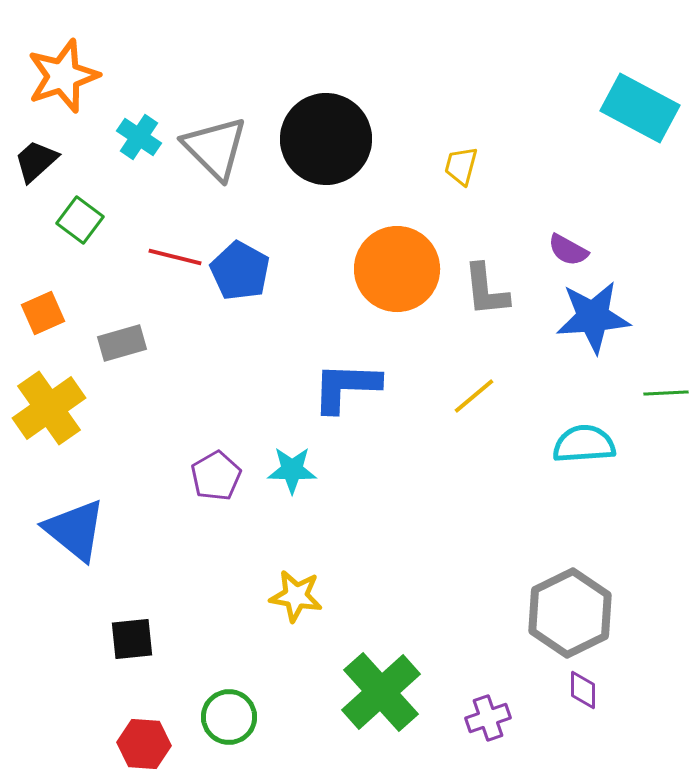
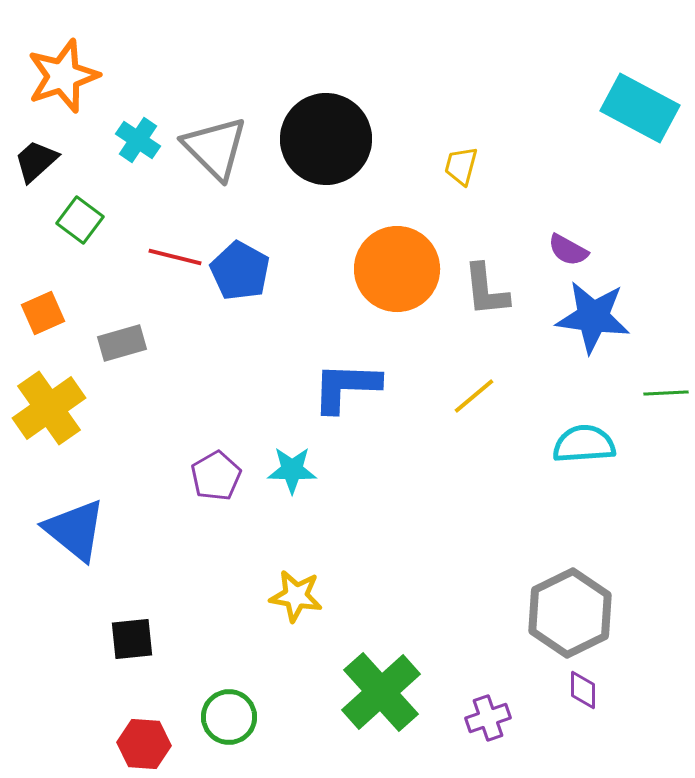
cyan cross: moved 1 px left, 3 px down
blue star: rotated 12 degrees clockwise
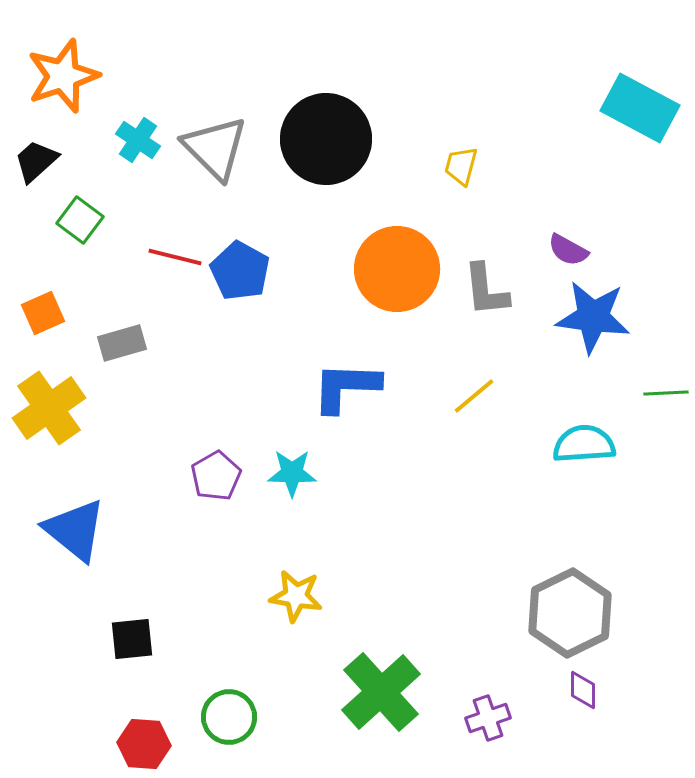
cyan star: moved 3 px down
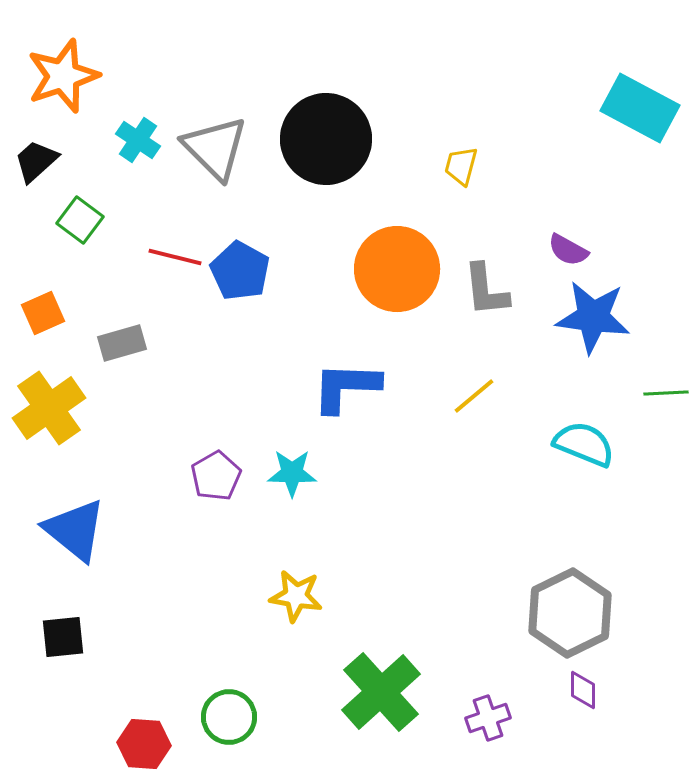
cyan semicircle: rotated 26 degrees clockwise
black square: moved 69 px left, 2 px up
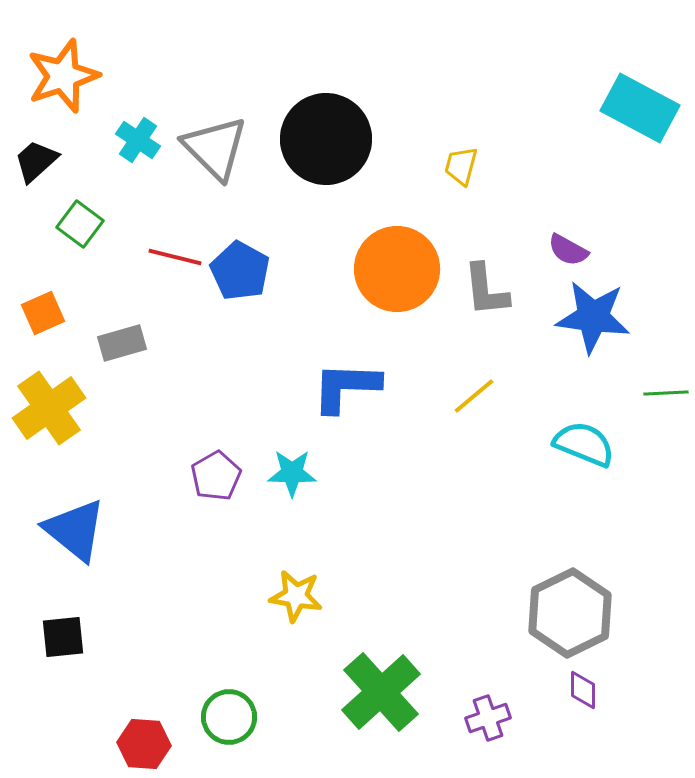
green square: moved 4 px down
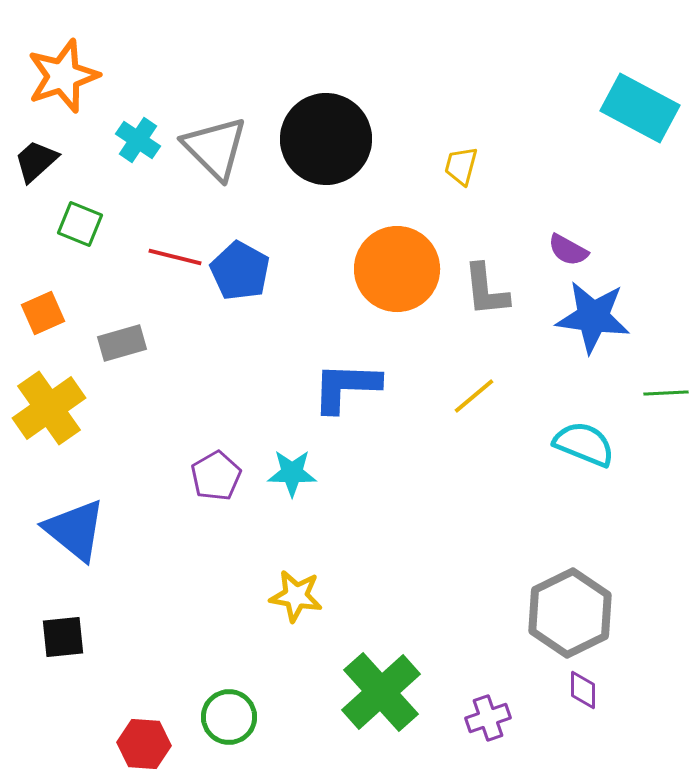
green square: rotated 15 degrees counterclockwise
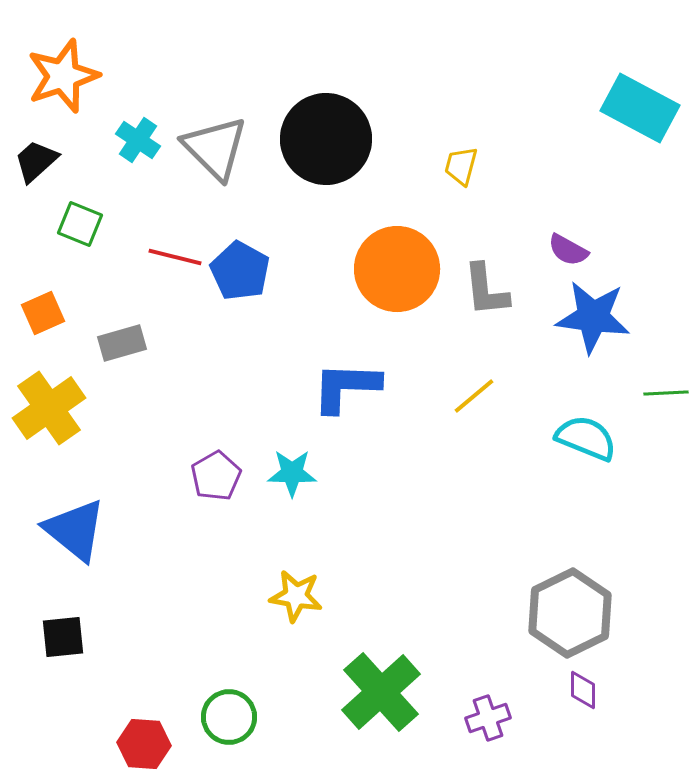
cyan semicircle: moved 2 px right, 6 px up
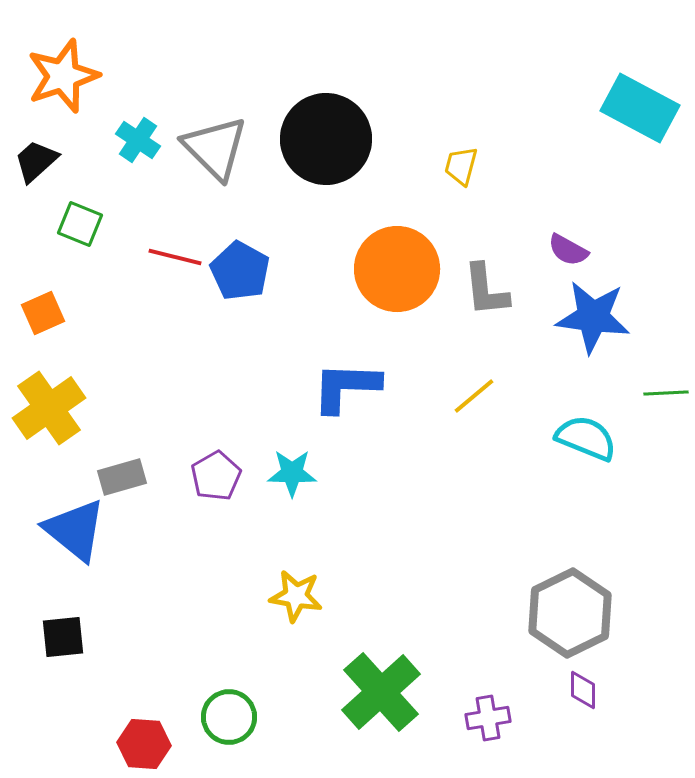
gray rectangle: moved 134 px down
purple cross: rotated 9 degrees clockwise
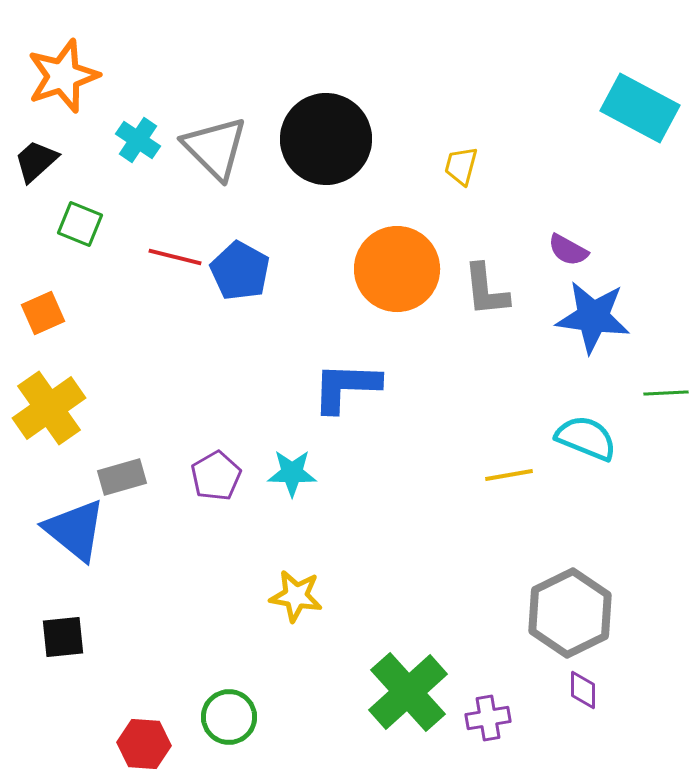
yellow line: moved 35 px right, 79 px down; rotated 30 degrees clockwise
green cross: moved 27 px right
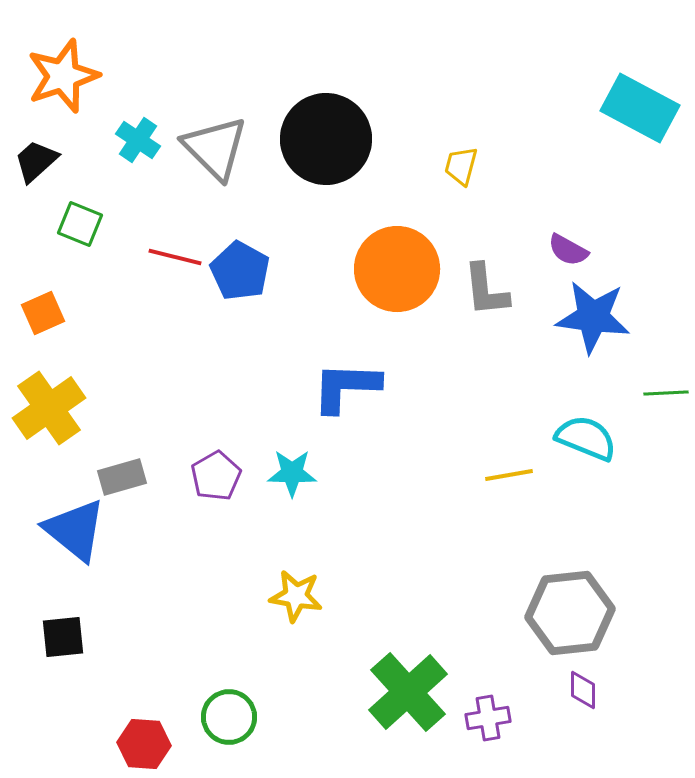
gray hexagon: rotated 20 degrees clockwise
